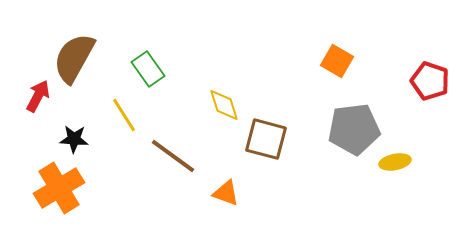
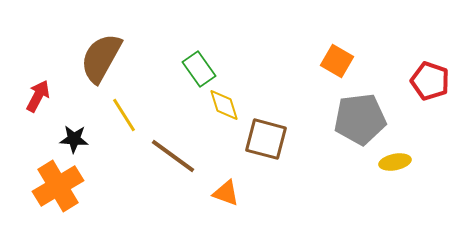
brown semicircle: moved 27 px right
green rectangle: moved 51 px right
gray pentagon: moved 6 px right, 10 px up
orange cross: moved 1 px left, 2 px up
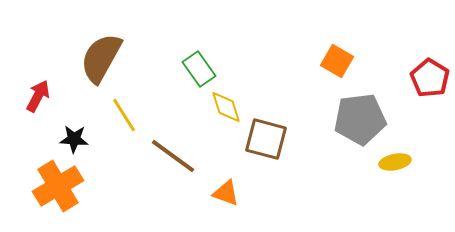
red pentagon: moved 3 px up; rotated 12 degrees clockwise
yellow diamond: moved 2 px right, 2 px down
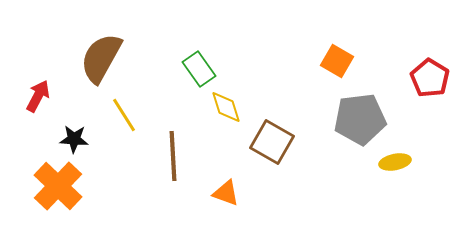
brown square: moved 6 px right, 3 px down; rotated 15 degrees clockwise
brown line: rotated 51 degrees clockwise
orange cross: rotated 15 degrees counterclockwise
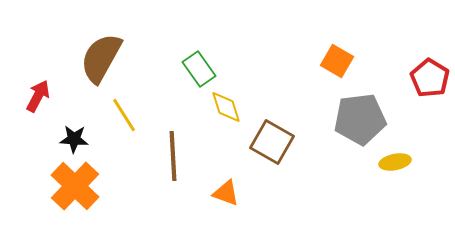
orange cross: moved 17 px right
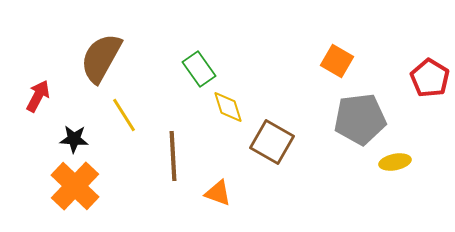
yellow diamond: moved 2 px right
orange triangle: moved 8 px left
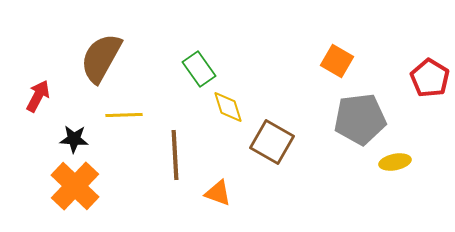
yellow line: rotated 60 degrees counterclockwise
brown line: moved 2 px right, 1 px up
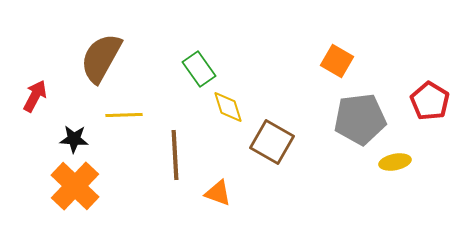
red pentagon: moved 23 px down
red arrow: moved 3 px left
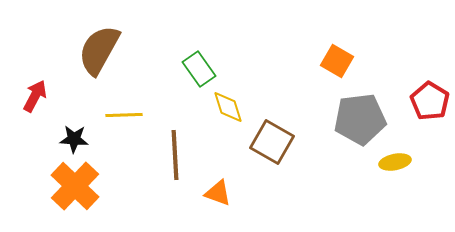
brown semicircle: moved 2 px left, 8 px up
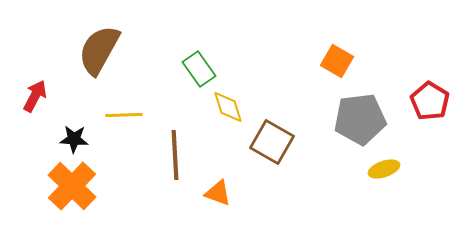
yellow ellipse: moved 11 px left, 7 px down; rotated 8 degrees counterclockwise
orange cross: moved 3 px left
